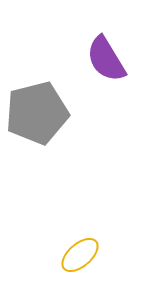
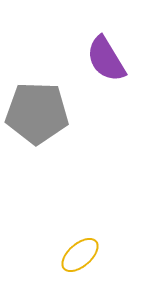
gray pentagon: rotated 16 degrees clockwise
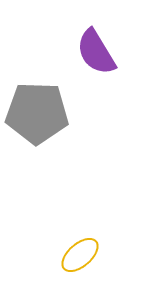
purple semicircle: moved 10 px left, 7 px up
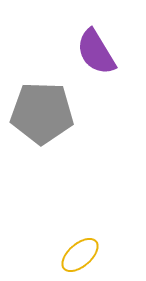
gray pentagon: moved 5 px right
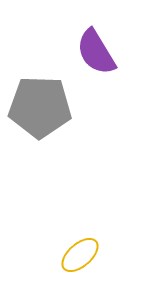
gray pentagon: moved 2 px left, 6 px up
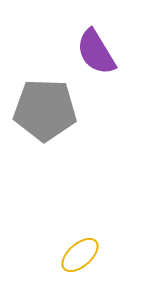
gray pentagon: moved 5 px right, 3 px down
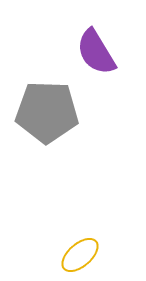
gray pentagon: moved 2 px right, 2 px down
